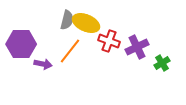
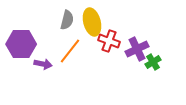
yellow ellipse: moved 6 px right, 1 px up; rotated 52 degrees clockwise
purple cross: moved 2 px down
green cross: moved 9 px left, 1 px up
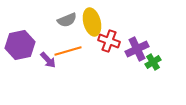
gray semicircle: rotated 54 degrees clockwise
purple hexagon: moved 1 px left, 1 px down; rotated 12 degrees counterclockwise
orange line: moved 2 px left; rotated 36 degrees clockwise
purple arrow: moved 5 px right, 4 px up; rotated 36 degrees clockwise
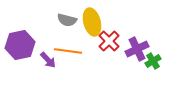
gray semicircle: rotated 36 degrees clockwise
red cross: rotated 25 degrees clockwise
orange line: rotated 24 degrees clockwise
green cross: moved 1 px up
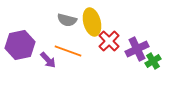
orange line: rotated 12 degrees clockwise
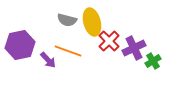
purple cross: moved 3 px left, 1 px up
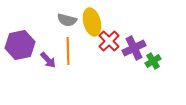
orange line: rotated 68 degrees clockwise
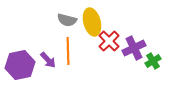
purple hexagon: moved 20 px down
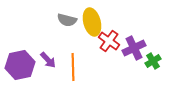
red cross: rotated 10 degrees counterclockwise
orange line: moved 5 px right, 16 px down
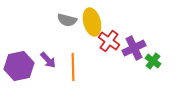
green cross: rotated 21 degrees counterclockwise
purple hexagon: moved 1 px left, 1 px down
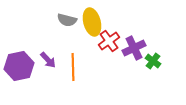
red cross: rotated 20 degrees clockwise
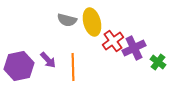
red cross: moved 4 px right
green cross: moved 5 px right, 1 px down
